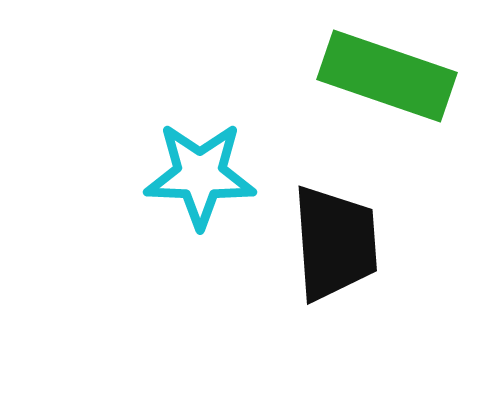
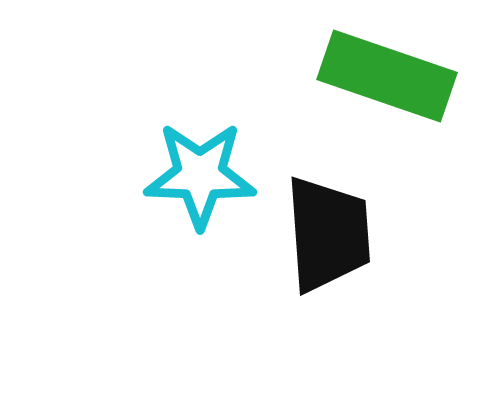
black trapezoid: moved 7 px left, 9 px up
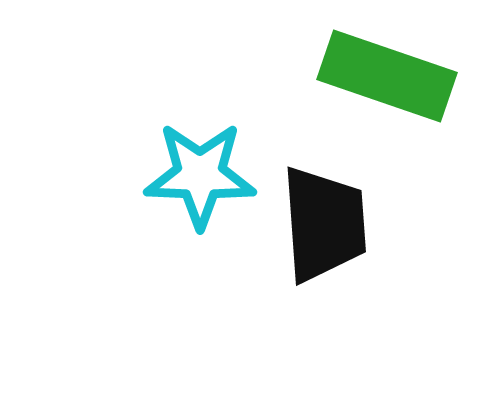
black trapezoid: moved 4 px left, 10 px up
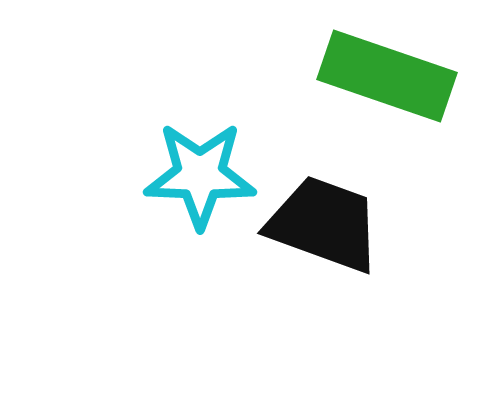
black trapezoid: rotated 66 degrees counterclockwise
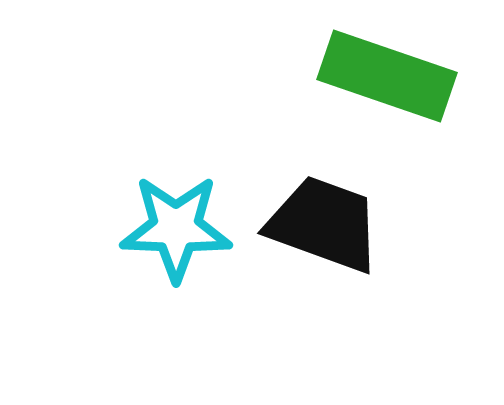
cyan star: moved 24 px left, 53 px down
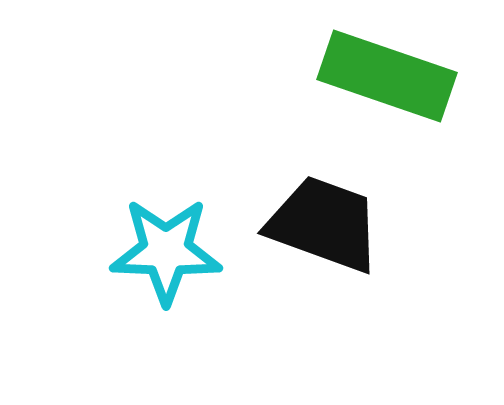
cyan star: moved 10 px left, 23 px down
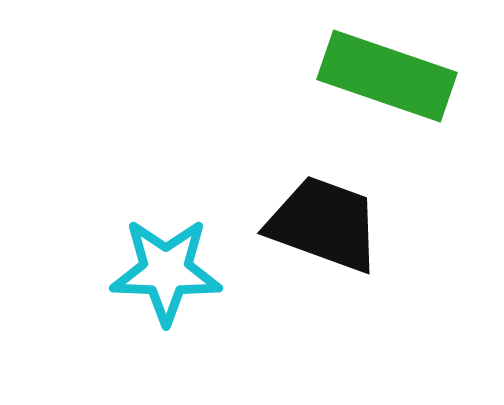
cyan star: moved 20 px down
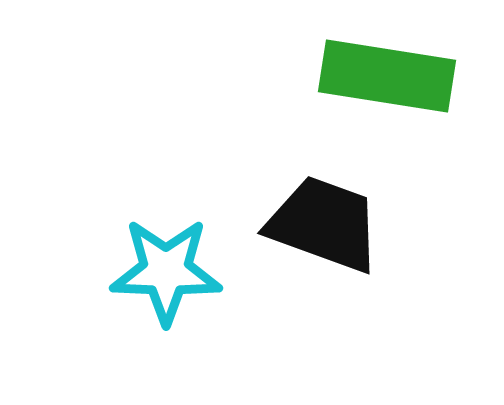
green rectangle: rotated 10 degrees counterclockwise
